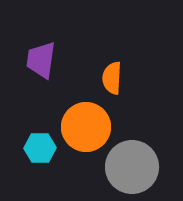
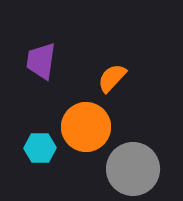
purple trapezoid: moved 1 px down
orange semicircle: rotated 40 degrees clockwise
gray circle: moved 1 px right, 2 px down
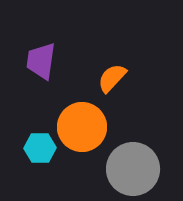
orange circle: moved 4 px left
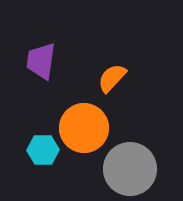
orange circle: moved 2 px right, 1 px down
cyan hexagon: moved 3 px right, 2 px down
gray circle: moved 3 px left
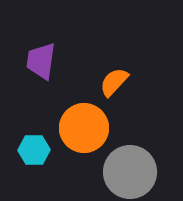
orange semicircle: moved 2 px right, 4 px down
cyan hexagon: moved 9 px left
gray circle: moved 3 px down
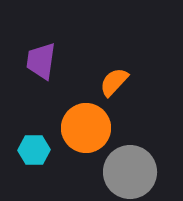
orange circle: moved 2 px right
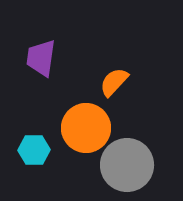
purple trapezoid: moved 3 px up
gray circle: moved 3 px left, 7 px up
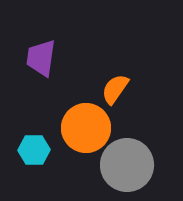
orange semicircle: moved 1 px right, 7 px down; rotated 8 degrees counterclockwise
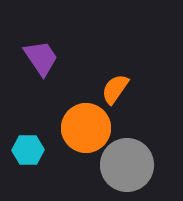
purple trapezoid: rotated 138 degrees clockwise
cyan hexagon: moved 6 px left
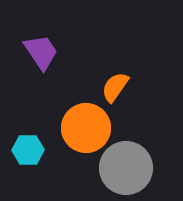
purple trapezoid: moved 6 px up
orange semicircle: moved 2 px up
gray circle: moved 1 px left, 3 px down
